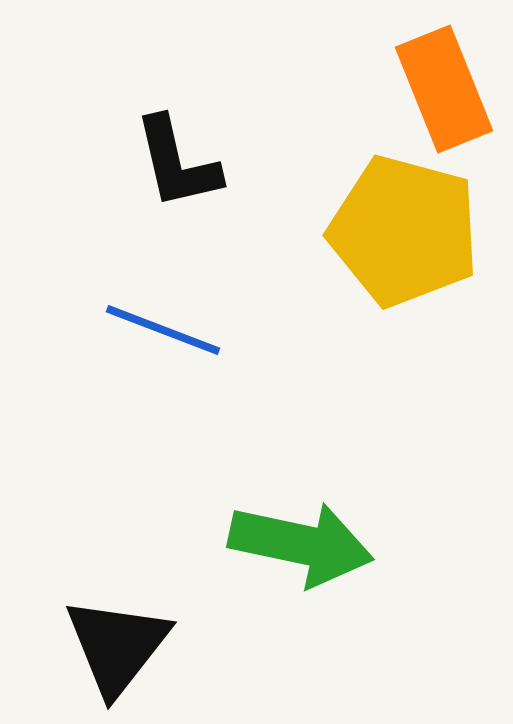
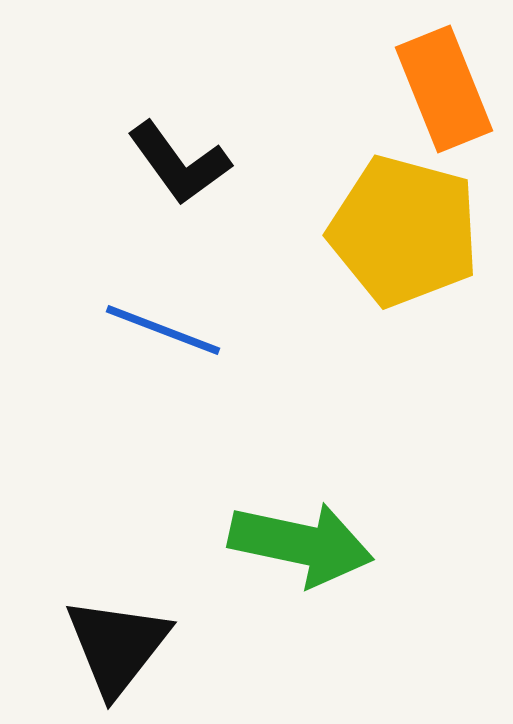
black L-shape: moved 2 px right; rotated 23 degrees counterclockwise
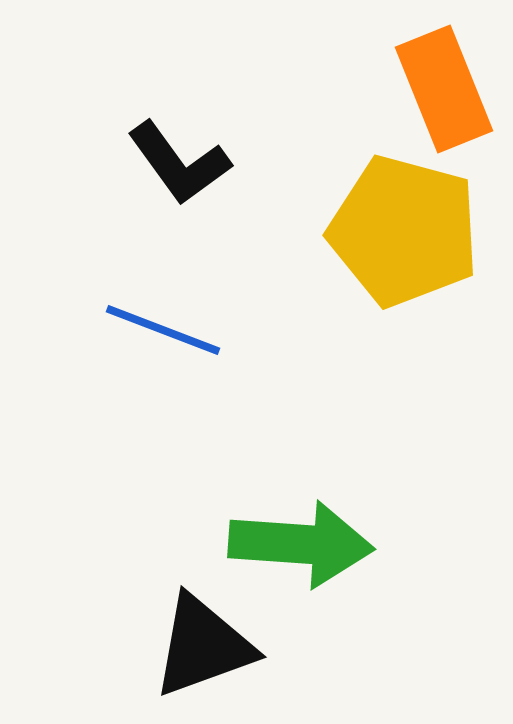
green arrow: rotated 8 degrees counterclockwise
black triangle: moved 86 px right; rotated 32 degrees clockwise
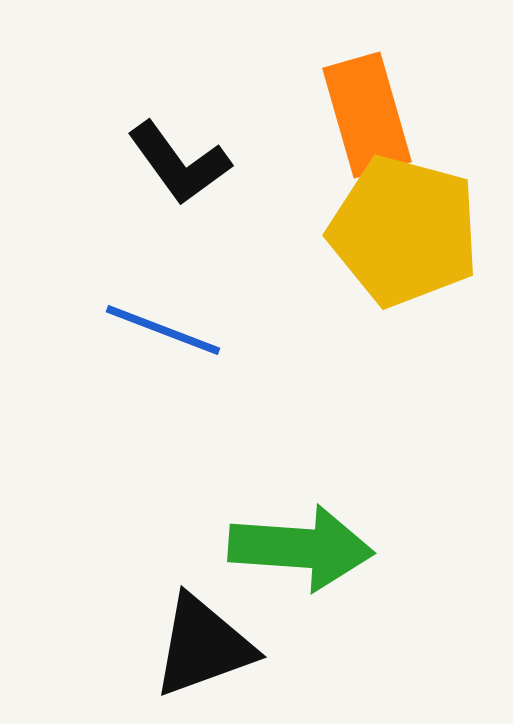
orange rectangle: moved 77 px left, 26 px down; rotated 6 degrees clockwise
green arrow: moved 4 px down
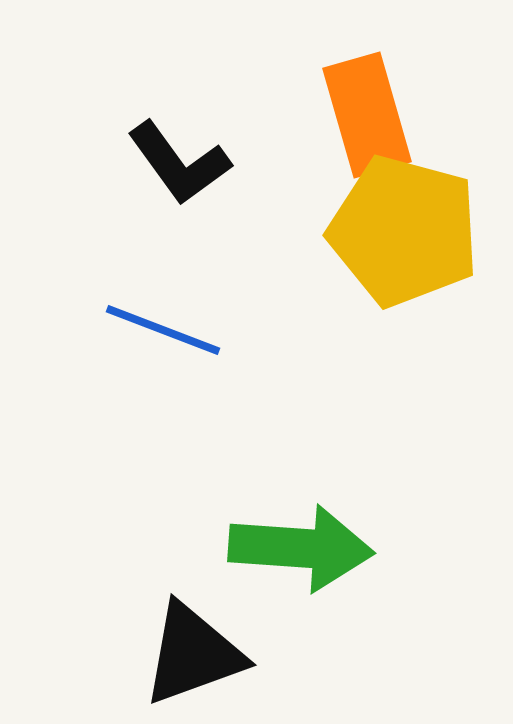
black triangle: moved 10 px left, 8 px down
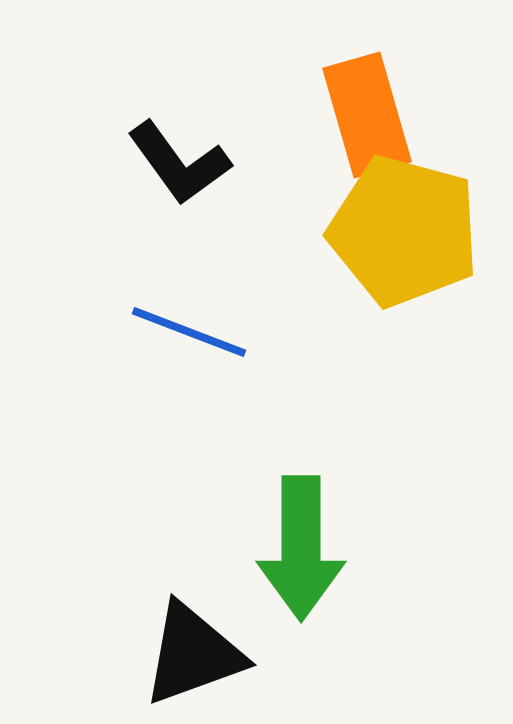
blue line: moved 26 px right, 2 px down
green arrow: rotated 86 degrees clockwise
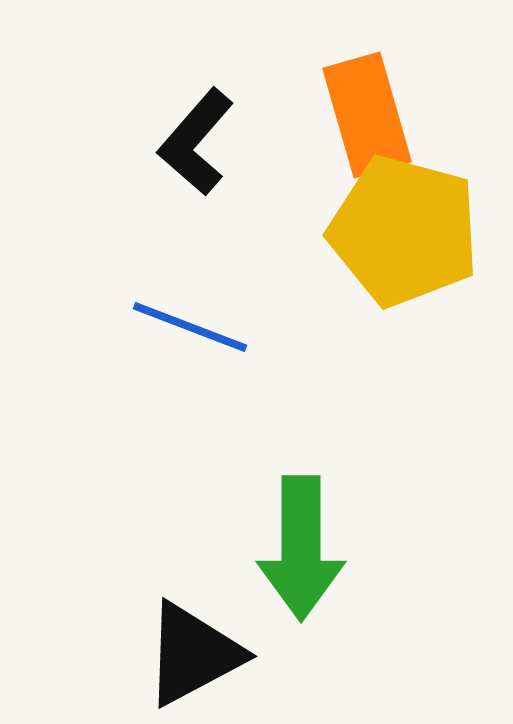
black L-shape: moved 17 px right, 21 px up; rotated 77 degrees clockwise
blue line: moved 1 px right, 5 px up
black triangle: rotated 8 degrees counterclockwise
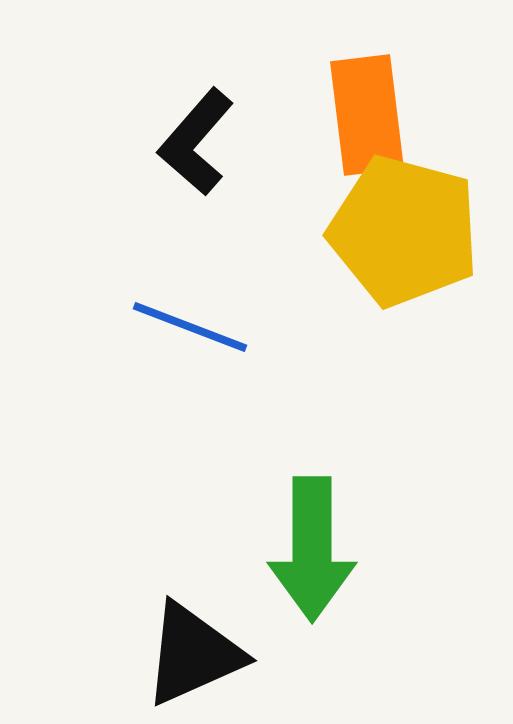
orange rectangle: rotated 9 degrees clockwise
green arrow: moved 11 px right, 1 px down
black triangle: rotated 4 degrees clockwise
